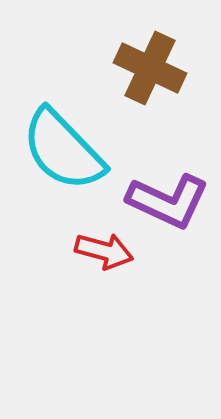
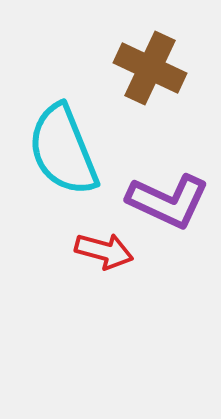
cyan semicircle: rotated 22 degrees clockwise
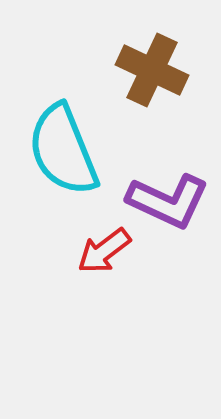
brown cross: moved 2 px right, 2 px down
red arrow: rotated 128 degrees clockwise
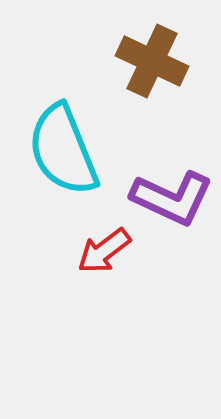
brown cross: moved 9 px up
purple L-shape: moved 4 px right, 3 px up
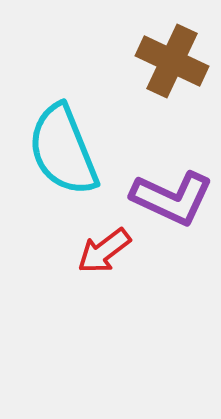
brown cross: moved 20 px right
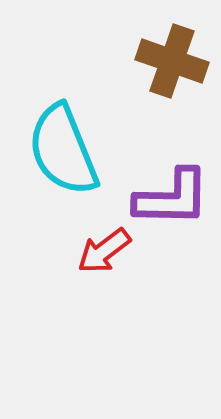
brown cross: rotated 6 degrees counterclockwise
purple L-shape: rotated 24 degrees counterclockwise
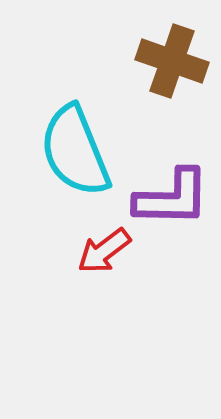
cyan semicircle: moved 12 px right, 1 px down
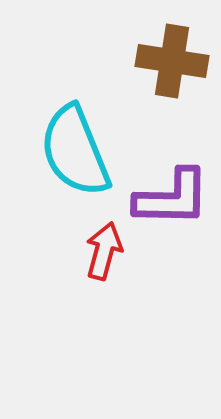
brown cross: rotated 10 degrees counterclockwise
red arrow: rotated 142 degrees clockwise
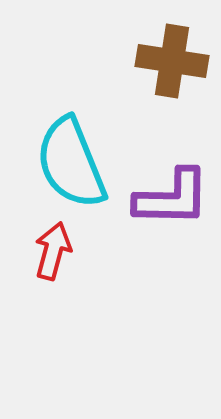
cyan semicircle: moved 4 px left, 12 px down
red arrow: moved 51 px left
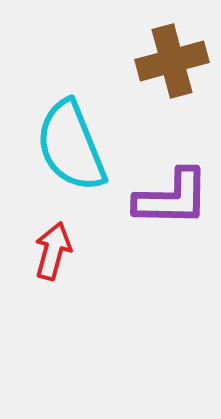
brown cross: rotated 24 degrees counterclockwise
cyan semicircle: moved 17 px up
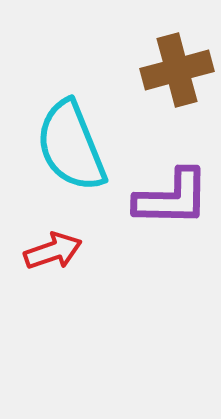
brown cross: moved 5 px right, 9 px down
red arrow: rotated 56 degrees clockwise
